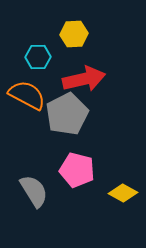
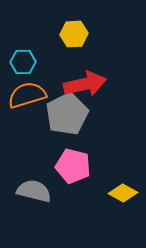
cyan hexagon: moved 15 px left, 5 px down
red arrow: moved 1 px right, 5 px down
orange semicircle: rotated 45 degrees counterclockwise
pink pentagon: moved 4 px left, 4 px up
gray semicircle: rotated 44 degrees counterclockwise
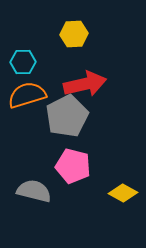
gray pentagon: moved 2 px down
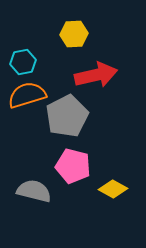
cyan hexagon: rotated 10 degrees counterclockwise
red arrow: moved 11 px right, 9 px up
yellow diamond: moved 10 px left, 4 px up
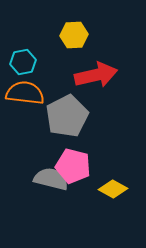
yellow hexagon: moved 1 px down
orange semicircle: moved 2 px left, 2 px up; rotated 24 degrees clockwise
gray semicircle: moved 17 px right, 12 px up
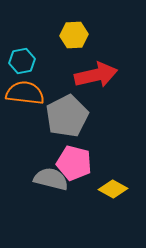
cyan hexagon: moved 1 px left, 1 px up
pink pentagon: moved 1 px right, 3 px up
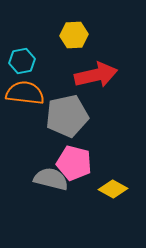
gray pentagon: rotated 15 degrees clockwise
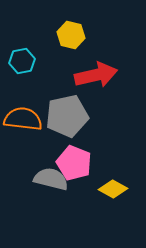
yellow hexagon: moved 3 px left; rotated 16 degrees clockwise
orange semicircle: moved 2 px left, 26 px down
pink pentagon: rotated 8 degrees clockwise
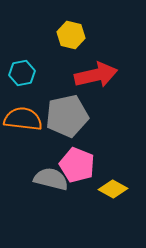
cyan hexagon: moved 12 px down
pink pentagon: moved 3 px right, 2 px down
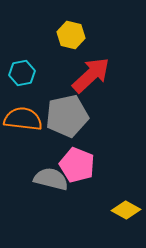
red arrow: moved 5 px left; rotated 30 degrees counterclockwise
yellow diamond: moved 13 px right, 21 px down
